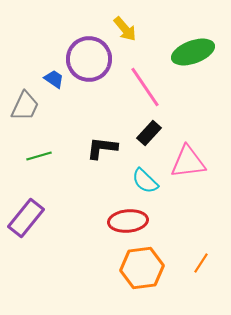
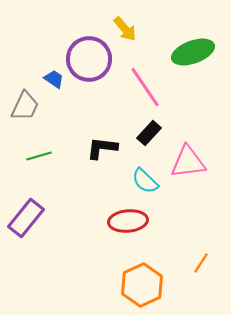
orange hexagon: moved 17 px down; rotated 18 degrees counterclockwise
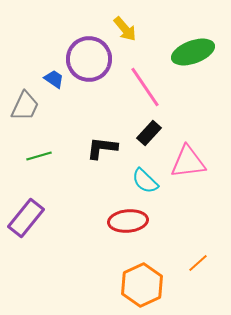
orange line: moved 3 px left; rotated 15 degrees clockwise
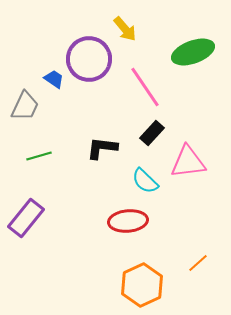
black rectangle: moved 3 px right
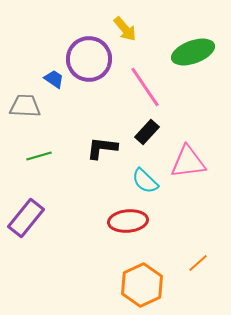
gray trapezoid: rotated 112 degrees counterclockwise
black rectangle: moved 5 px left, 1 px up
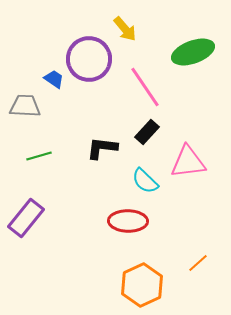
red ellipse: rotated 6 degrees clockwise
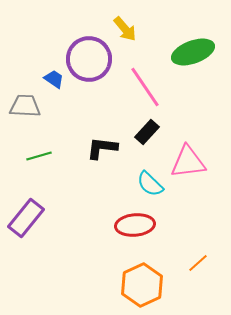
cyan semicircle: moved 5 px right, 3 px down
red ellipse: moved 7 px right, 4 px down; rotated 6 degrees counterclockwise
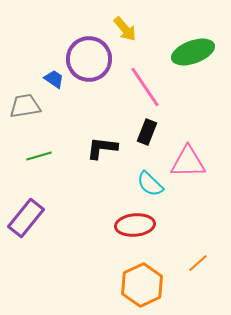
gray trapezoid: rotated 12 degrees counterclockwise
black rectangle: rotated 20 degrees counterclockwise
pink triangle: rotated 6 degrees clockwise
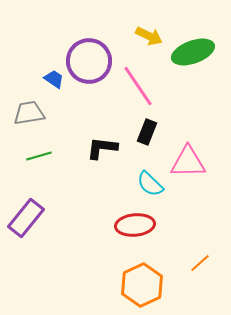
yellow arrow: moved 24 px right, 7 px down; rotated 24 degrees counterclockwise
purple circle: moved 2 px down
pink line: moved 7 px left, 1 px up
gray trapezoid: moved 4 px right, 7 px down
orange line: moved 2 px right
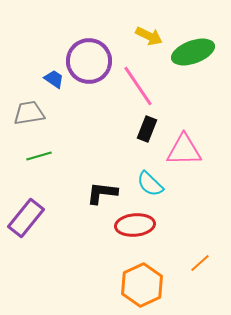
black rectangle: moved 3 px up
black L-shape: moved 45 px down
pink triangle: moved 4 px left, 12 px up
